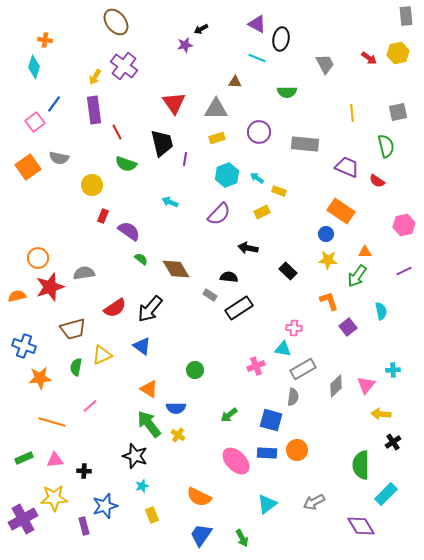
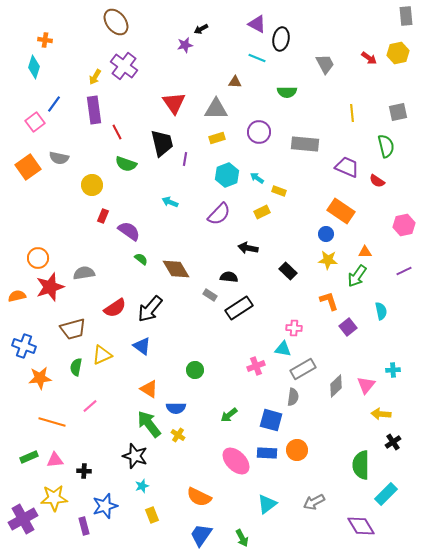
green rectangle at (24, 458): moved 5 px right, 1 px up
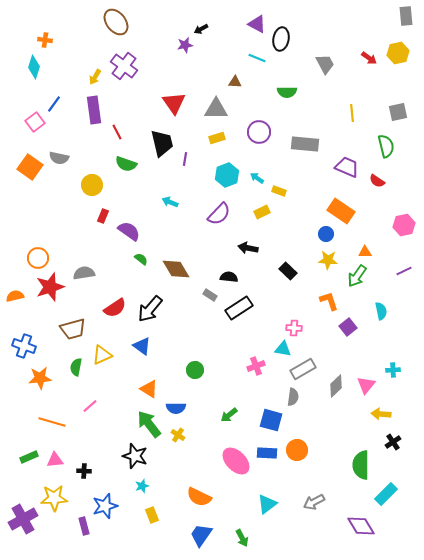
orange square at (28, 167): moved 2 px right; rotated 20 degrees counterclockwise
orange semicircle at (17, 296): moved 2 px left
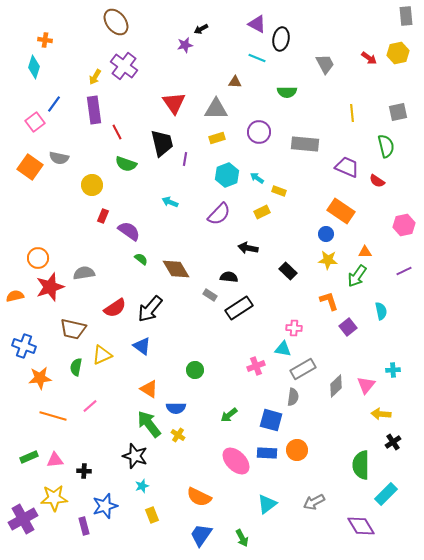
brown trapezoid at (73, 329): rotated 28 degrees clockwise
orange line at (52, 422): moved 1 px right, 6 px up
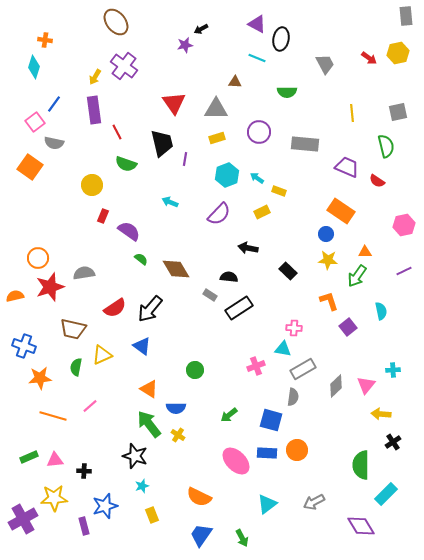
gray semicircle at (59, 158): moved 5 px left, 15 px up
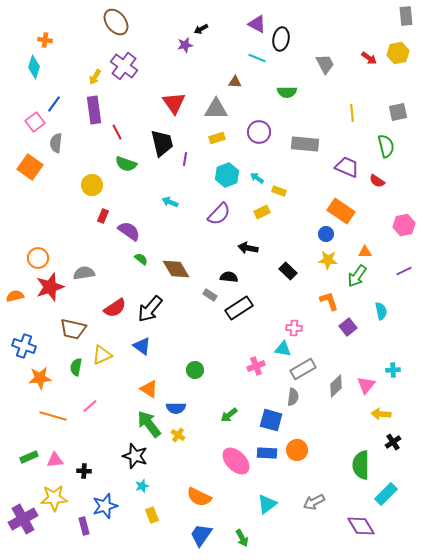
gray semicircle at (54, 143): moved 2 px right; rotated 84 degrees clockwise
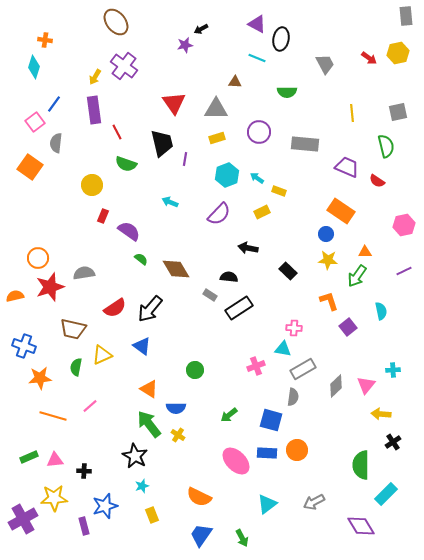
black star at (135, 456): rotated 10 degrees clockwise
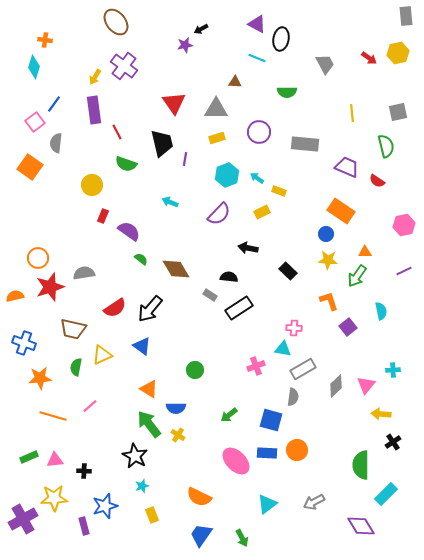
blue cross at (24, 346): moved 3 px up
